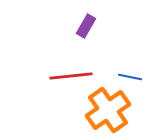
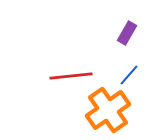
purple rectangle: moved 41 px right, 7 px down
blue line: moved 1 px left, 2 px up; rotated 60 degrees counterclockwise
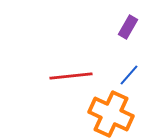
purple rectangle: moved 1 px right, 6 px up
orange cross: moved 3 px right, 4 px down; rotated 30 degrees counterclockwise
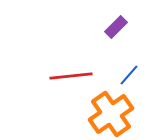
purple rectangle: moved 12 px left; rotated 15 degrees clockwise
orange cross: rotated 30 degrees clockwise
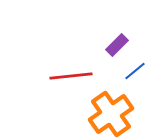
purple rectangle: moved 1 px right, 18 px down
blue line: moved 6 px right, 4 px up; rotated 10 degrees clockwise
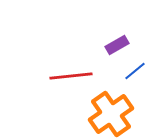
purple rectangle: rotated 15 degrees clockwise
